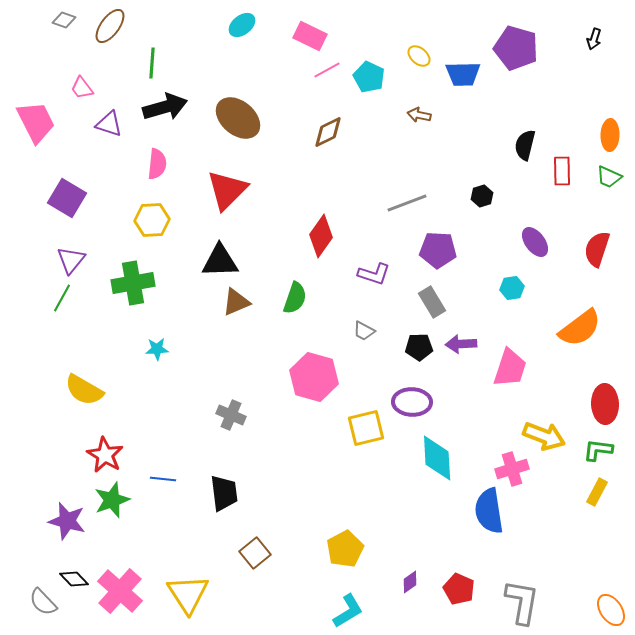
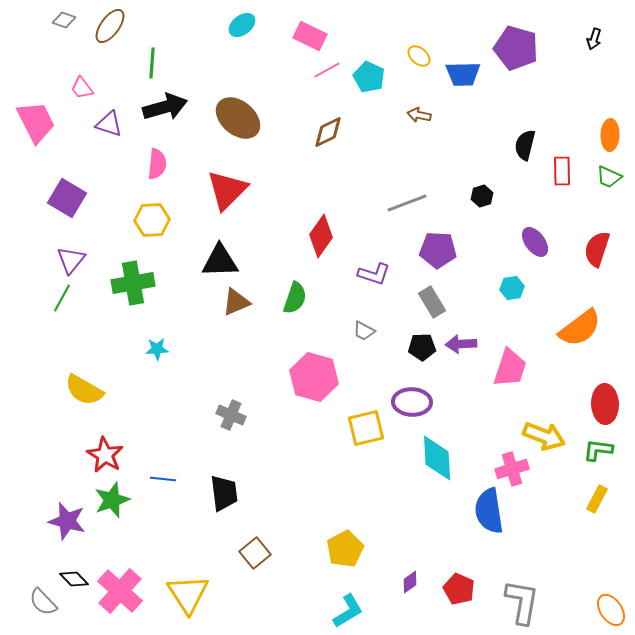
black pentagon at (419, 347): moved 3 px right
yellow rectangle at (597, 492): moved 7 px down
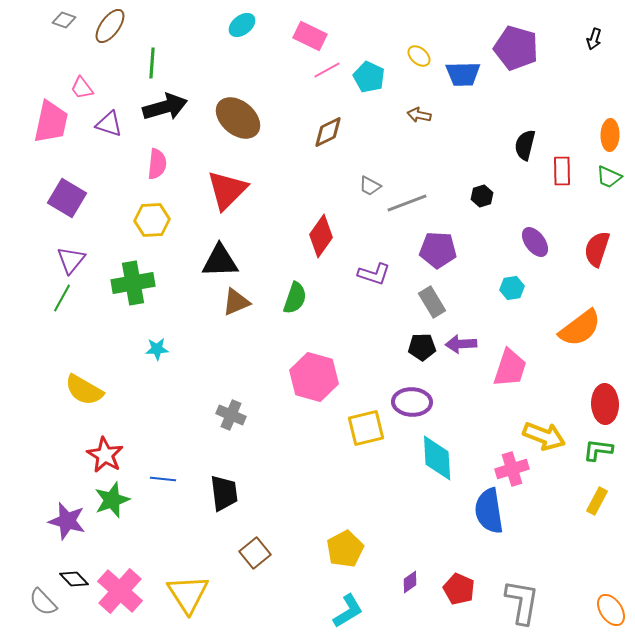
pink trapezoid at (36, 122): moved 15 px right; rotated 39 degrees clockwise
gray trapezoid at (364, 331): moved 6 px right, 145 px up
yellow rectangle at (597, 499): moved 2 px down
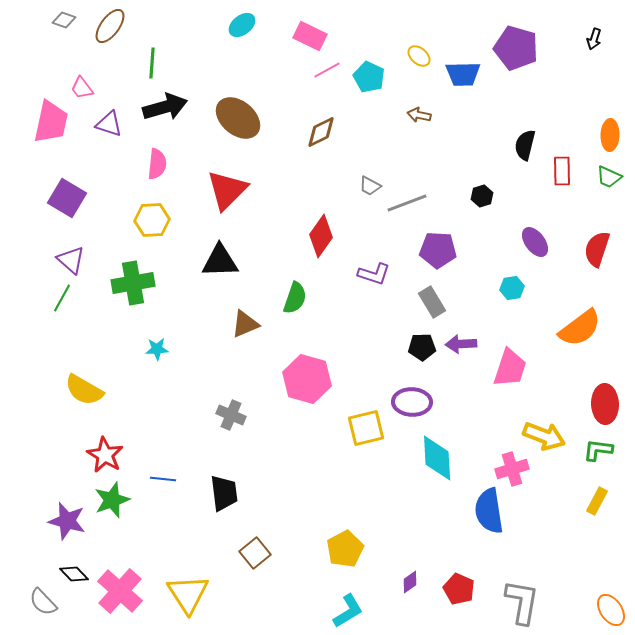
brown diamond at (328, 132): moved 7 px left
purple triangle at (71, 260): rotated 28 degrees counterclockwise
brown triangle at (236, 302): moved 9 px right, 22 px down
pink hexagon at (314, 377): moved 7 px left, 2 px down
black diamond at (74, 579): moved 5 px up
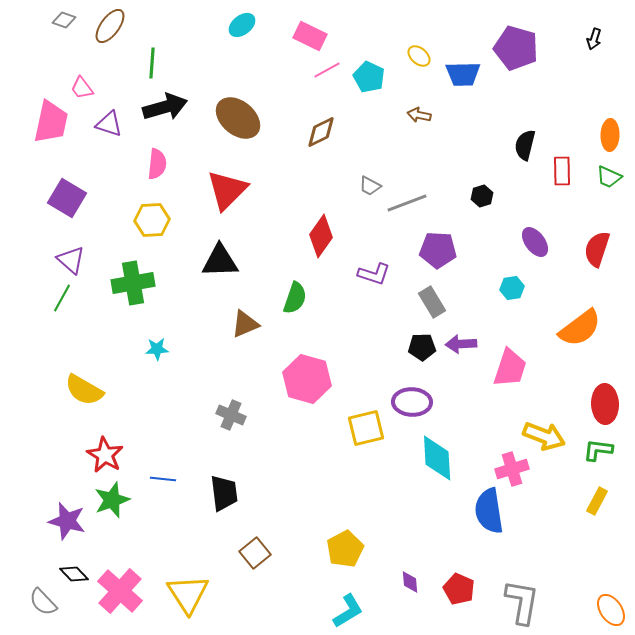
purple diamond at (410, 582): rotated 60 degrees counterclockwise
